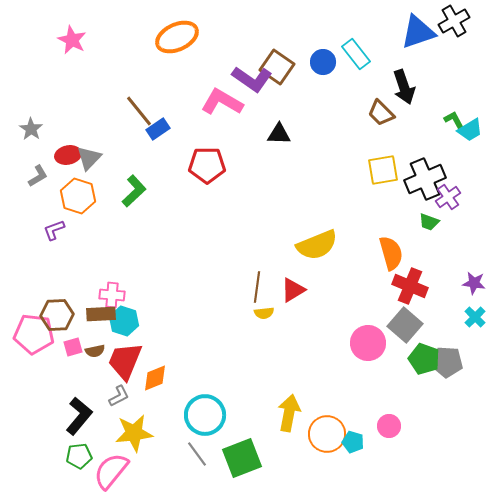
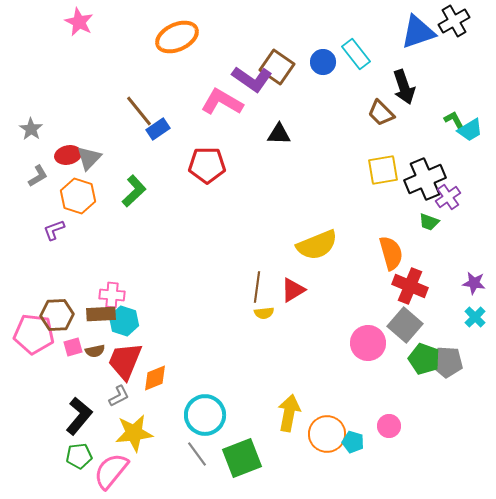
pink star at (72, 40): moved 7 px right, 18 px up
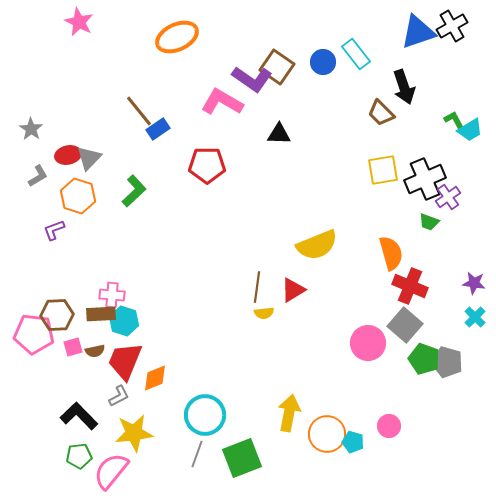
black cross at (454, 21): moved 2 px left, 5 px down
gray pentagon at (447, 362): rotated 12 degrees clockwise
black L-shape at (79, 416): rotated 84 degrees counterclockwise
gray line at (197, 454): rotated 56 degrees clockwise
